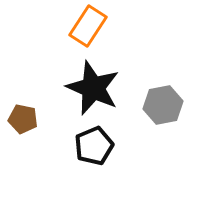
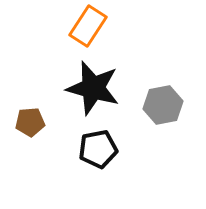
black star: rotated 8 degrees counterclockwise
brown pentagon: moved 7 px right, 3 px down; rotated 16 degrees counterclockwise
black pentagon: moved 4 px right, 3 px down; rotated 12 degrees clockwise
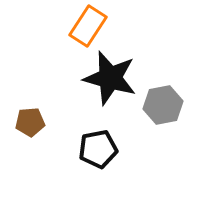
black star: moved 17 px right, 10 px up
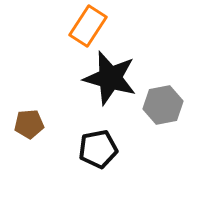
brown pentagon: moved 1 px left, 2 px down
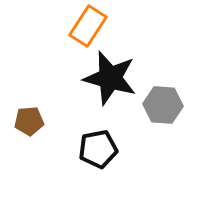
gray hexagon: rotated 15 degrees clockwise
brown pentagon: moved 3 px up
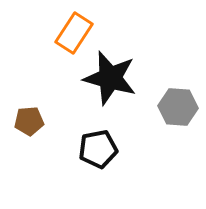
orange rectangle: moved 14 px left, 7 px down
gray hexagon: moved 15 px right, 2 px down
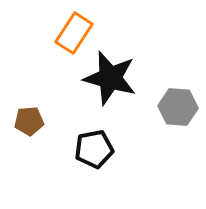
black pentagon: moved 4 px left
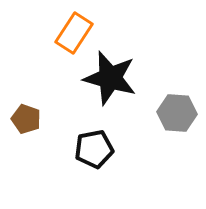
gray hexagon: moved 1 px left, 6 px down
brown pentagon: moved 3 px left, 2 px up; rotated 24 degrees clockwise
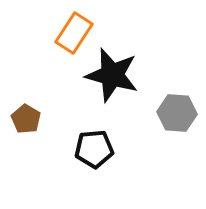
black star: moved 2 px right, 3 px up
brown pentagon: rotated 12 degrees clockwise
black pentagon: rotated 6 degrees clockwise
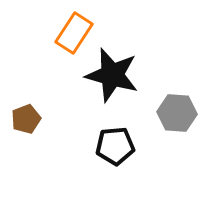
brown pentagon: rotated 20 degrees clockwise
black pentagon: moved 21 px right, 3 px up
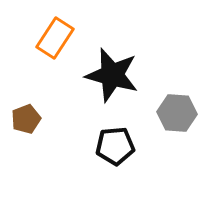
orange rectangle: moved 19 px left, 5 px down
